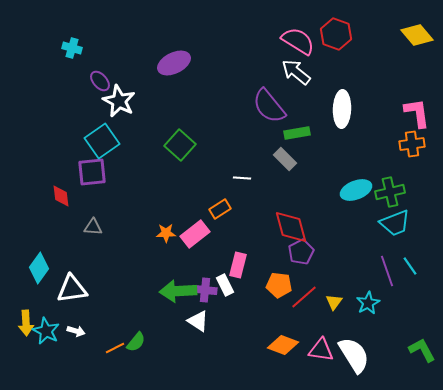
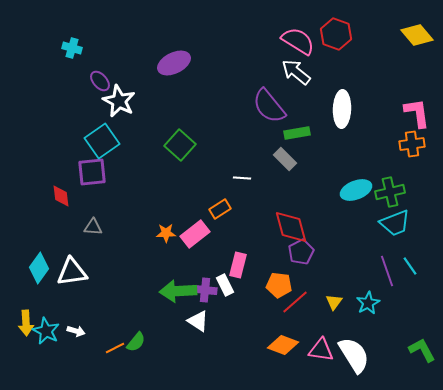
white triangle at (72, 289): moved 17 px up
red line at (304, 297): moved 9 px left, 5 px down
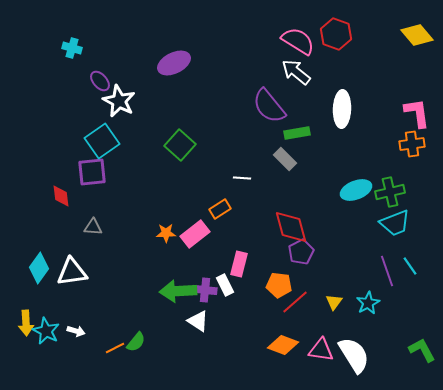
pink rectangle at (238, 265): moved 1 px right, 1 px up
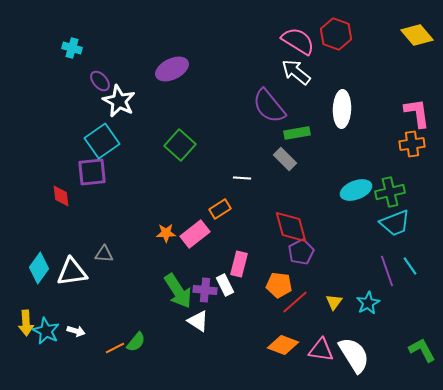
purple ellipse at (174, 63): moved 2 px left, 6 px down
gray triangle at (93, 227): moved 11 px right, 27 px down
green arrow at (178, 291): rotated 120 degrees counterclockwise
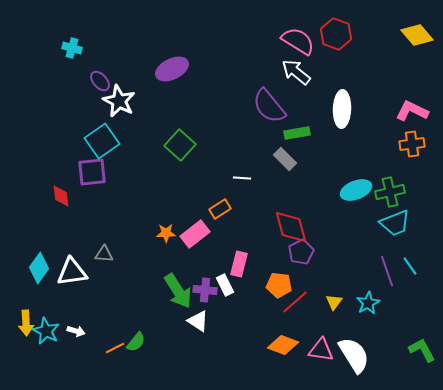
pink L-shape at (417, 113): moved 5 px left, 2 px up; rotated 56 degrees counterclockwise
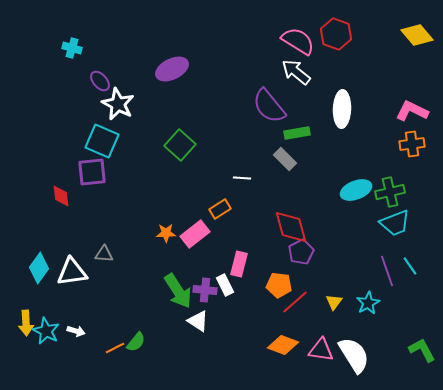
white star at (119, 101): moved 1 px left, 3 px down
cyan square at (102, 141): rotated 32 degrees counterclockwise
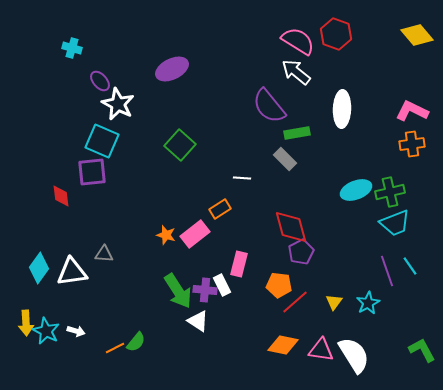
orange star at (166, 233): moved 2 px down; rotated 18 degrees clockwise
white rectangle at (225, 285): moved 3 px left
orange diamond at (283, 345): rotated 8 degrees counterclockwise
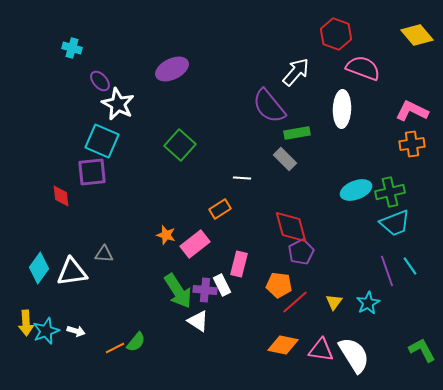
pink semicircle at (298, 41): moved 65 px right, 27 px down; rotated 12 degrees counterclockwise
white arrow at (296, 72): rotated 92 degrees clockwise
pink rectangle at (195, 234): moved 10 px down
cyan star at (46, 331): rotated 24 degrees clockwise
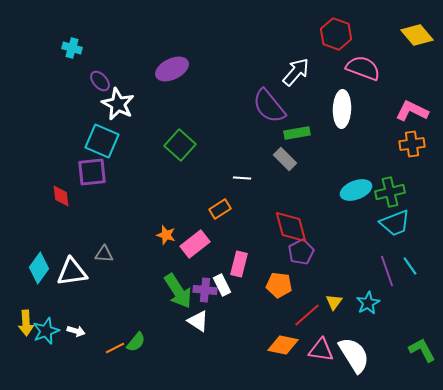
red line at (295, 302): moved 12 px right, 13 px down
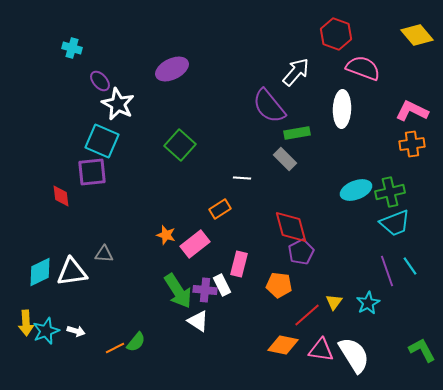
cyan diamond at (39, 268): moved 1 px right, 4 px down; rotated 28 degrees clockwise
